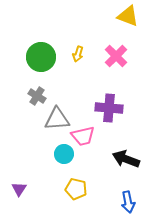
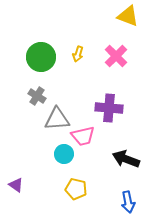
purple triangle: moved 3 px left, 4 px up; rotated 28 degrees counterclockwise
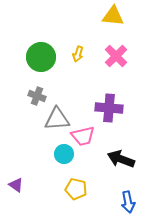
yellow triangle: moved 15 px left; rotated 15 degrees counterclockwise
gray cross: rotated 12 degrees counterclockwise
black arrow: moved 5 px left
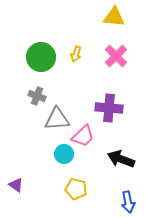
yellow triangle: moved 1 px right, 1 px down
yellow arrow: moved 2 px left
pink trapezoid: rotated 30 degrees counterclockwise
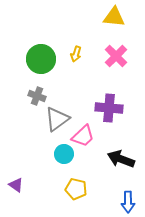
green circle: moved 2 px down
gray triangle: rotated 32 degrees counterclockwise
blue arrow: rotated 10 degrees clockwise
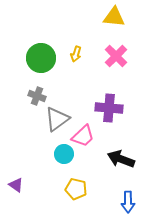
green circle: moved 1 px up
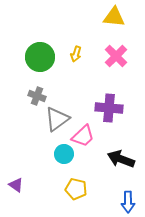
green circle: moved 1 px left, 1 px up
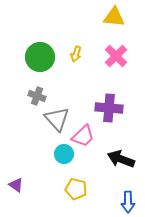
gray triangle: rotated 36 degrees counterclockwise
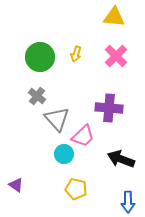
gray cross: rotated 18 degrees clockwise
